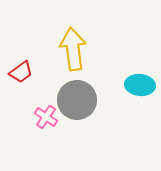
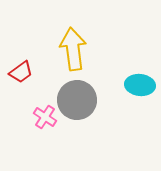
pink cross: moved 1 px left
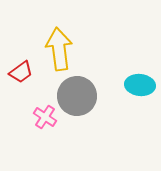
yellow arrow: moved 14 px left
gray circle: moved 4 px up
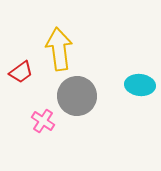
pink cross: moved 2 px left, 4 px down
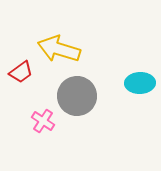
yellow arrow: rotated 66 degrees counterclockwise
cyan ellipse: moved 2 px up; rotated 8 degrees counterclockwise
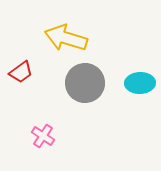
yellow arrow: moved 7 px right, 11 px up
gray circle: moved 8 px right, 13 px up
pink cross: moved 15 px down
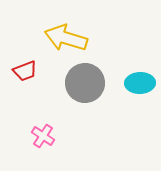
red trapezoid: moved 4 px right, 1 px up; rotated 15 degrees clockwise
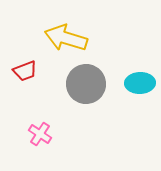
gray circle: moved 1 px right, 1 px down
pink cross: moved 3 px left, 2 px up
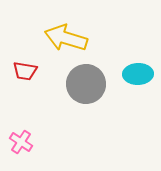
red trapezoid: rotated 30 degrees clockwise
cyan ellipse: moved 2 px left, 9 px up
pink cross: moved 19 px left, 8 px down
